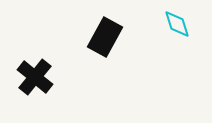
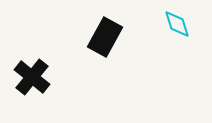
black cross: moved 3 px left
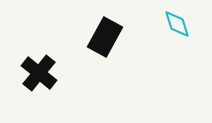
black cross: moved 7 px right, 4 px up
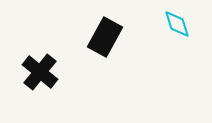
black cross: moved 1 px right, 1 px up
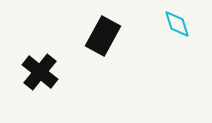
black rectangle: moved 2 px left, 1 px up
